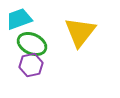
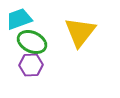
green ellipse: moved 2 px up
purple hexagon: rotated 10 degrees clockwise
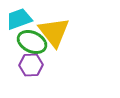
yellow triangle: moved 26 px left; rotated 16 degrees counterclockwise
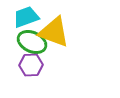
cyan trapezoid: moved 7 px right, 2 px up
yellow triangle: rotated 32 degrees counterclockwise
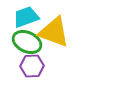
green ellipse: moved 5 px left
purple hexagon: moved 1 px right, 1 px down
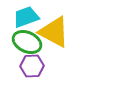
yellow triangle: rotated 8 degrees clockwise
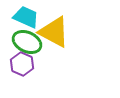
cyan trapezoid: rotated 44 degrees clockwise
purple hexagon: moved 10 px left, 2 px up; rotated 25 degrees clockwise
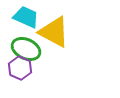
green ellipse: moved 1 px left, 7 px down
purple hexagon: moved 2 px left, 4 px down
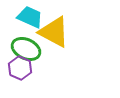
cyan trapezoid: moved 4 px right
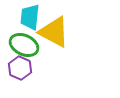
cyan trapezoid: rotated 108 degrees counterclockwise
green ellipse: moved 2 px left, 4 px up
